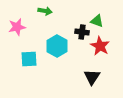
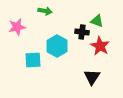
cyan square: moved 4 px right, 1 px down
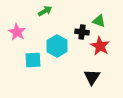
green arrow: rotated 40 degrees counterclockwise
green triangle: moved 2 px right
pink star: moved 5 px down; rotated 30 degrees counterclockwise
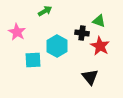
black cross: moved 1 px down
black triangle: moved 2 px left; rotated 12 degrees counterclockwise
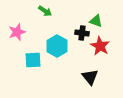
green arrow: rotated 64 degrees clockwise
green triangle: moved 3 px left
pink star: rotated 24 degrees clockwise
